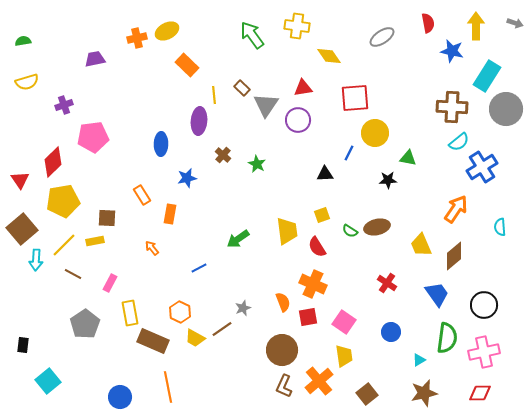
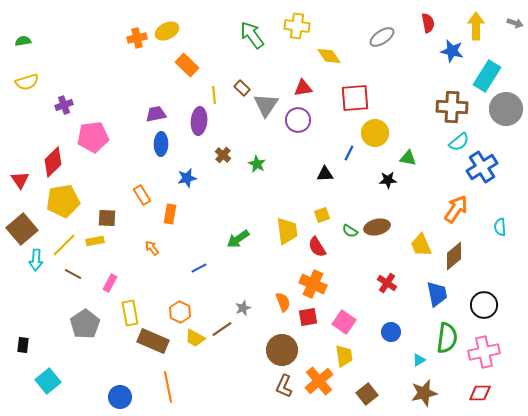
purple trapezoid at (95, 59): moved 61 px right, 55 px down
blue trapezoid at (437, 294): rotated 24 degrees clockwise
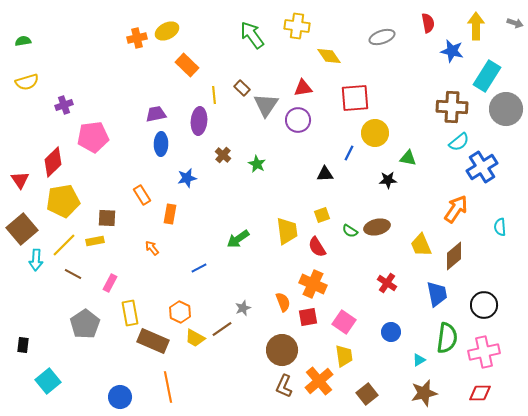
gray ellipse at (382, 37): rotated 15 degrees clockwise
